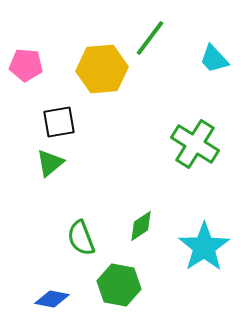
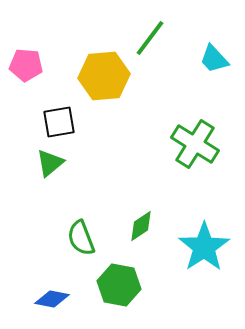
yellow hexagon: moved 2 px right, 7 px down
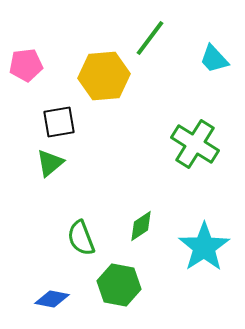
pink pentagon: rotated 12 degrees counterclockwise
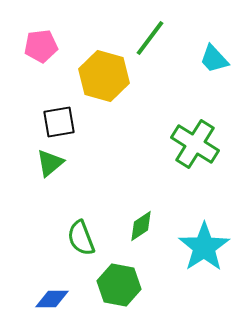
pink pentagon: moved 15 px right, 19 px up
yellow hexagon: rotated 21 degrees clockwise
blue diamond: rotated 12 degrees counterclockwise
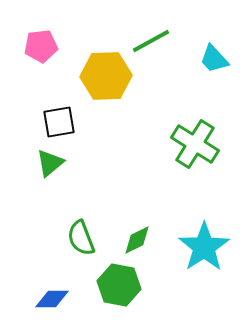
green line: moved 1 px right, 3 px down; rotated 24 degrees clockwise
yellow hexagon: moved 2 px right; rotated 18 degrees counterclockwise
green diamond: moved 4 px left, 14 px down; rotated 8 degrees clockwise
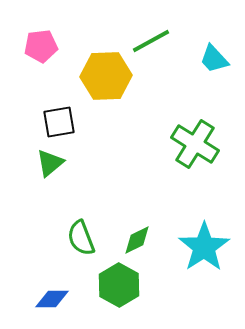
green hexagon: rotated 18 degrees clockwise
